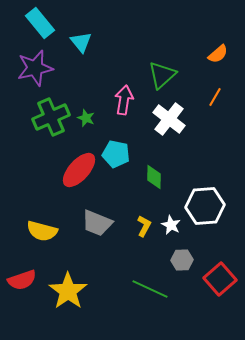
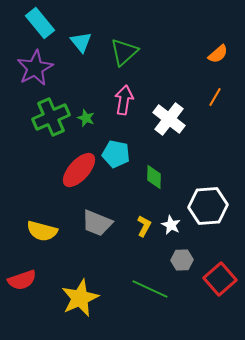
purple star: rotated 15 degrees counterclockwise
green triangle: moved 38 px left, 23 px up
white hexagon: moved 3 px right
yellow star: moved 12 px right, 7 px down; rotated 12 degrees clockwise
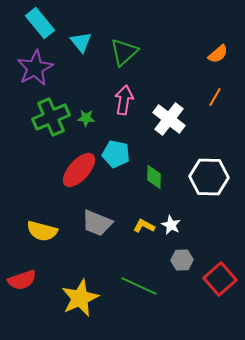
green star: rotated 18 degrees counterclockwise
white hexagon: moved 1 px right, 29 px up; rotated 6 degrees clockwise
yellow L-shape: rotated 90 degrees counterclockwise
green line: moved 11 px left, 3 px up
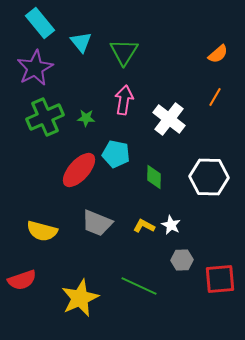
green triangle: rotated 16 degrees counterclockwise
green cross: moved 6 px left
red square: rotated 36 degrees clockwise
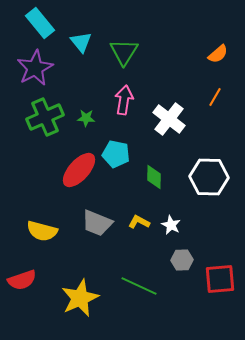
yellow L-shape: moved 5 px left, 4 px up
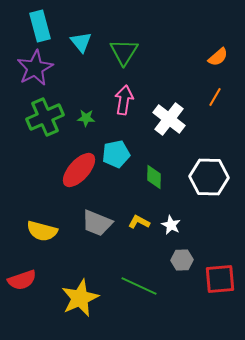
cyan rectangle: moved 3 px down; rotated 24 degrees clockwise
orange semicircle: moved 3 px down
cyan pentagon: rotated 24 degrees counterclockwise
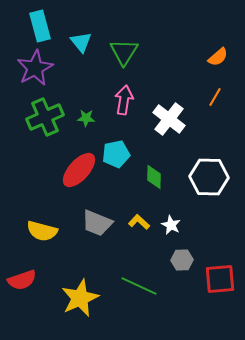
yellow L-shape: rotated 15 degrees clockwise
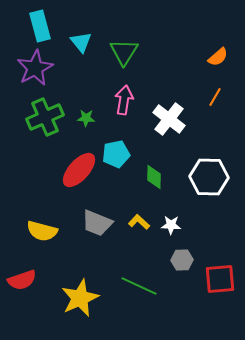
white star: rotated 24 degrees counterclockwise
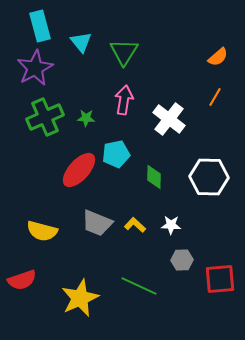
yellow L-shape: moved 4 px left, 3 px down
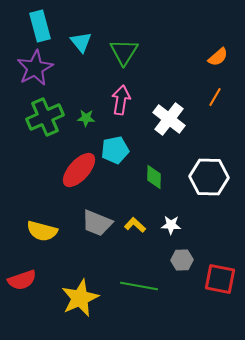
pink arrow: moved 3 px left
cyan pentagon: moved 1 px left, 4 px up
red square: rotated 16 degrees clockwise
green line: rotated 15 degrees counterclockwise
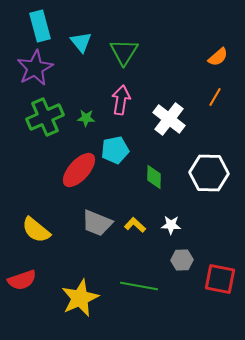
white hexagon: moved 4 px up
yellow semicircle: moved 6 px left, 1 px up; rotated 24 degrees clockwise
